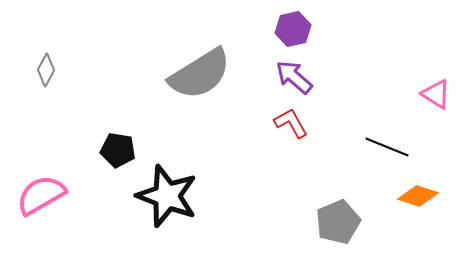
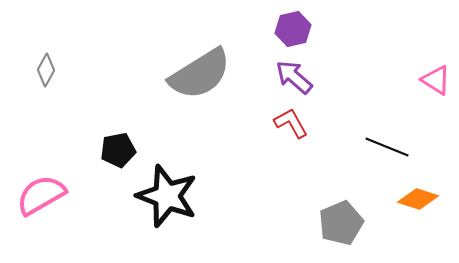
pink triangle: moved 14 px up
black pentagon: rotated 20 degrees counterclockwise
orange diamond: moved 3 px down
gray pentagon: moved 3 px right, 1 px down
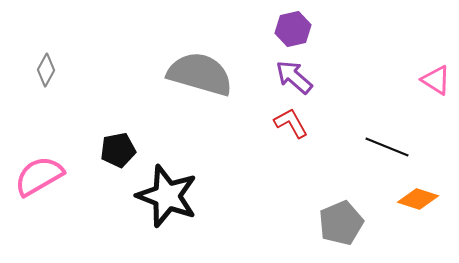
gray semicircle: rotated 132 degrees counterclockwise
pink semicircle: moved 2 px left, 19 px up
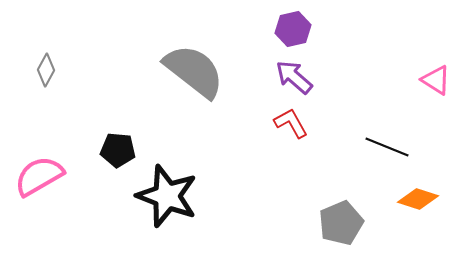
gray semicircle: moved 6 px left, 3 px up; rotated 22 degrees clockwise
black pentagon: rotated 16 degrees clockwise
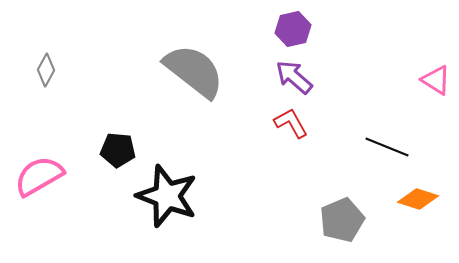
gray pentagon: moved 1 px right, 3 px up
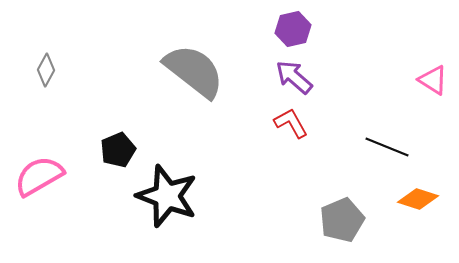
pink triangle: moved 3 px left
black pentagon: rotated 28 degrees counterclockwise
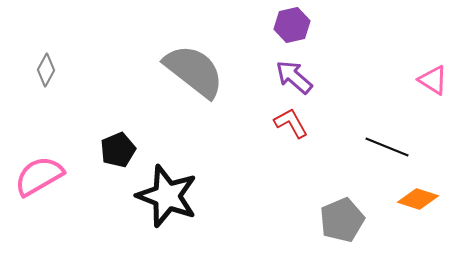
purple hexagon: moved 1 px left, 4 px up
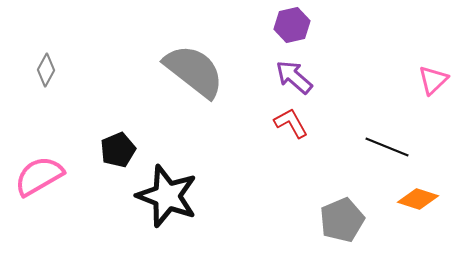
pink triangle: rotated 44 degrees clockwise
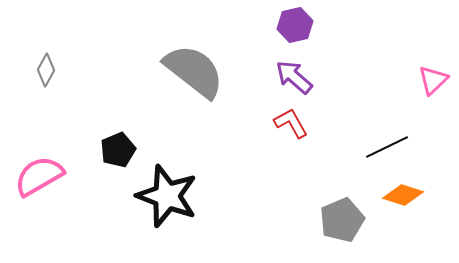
purple hexagon: moved 3 px right
black line: rotated 48 degrees counterclockwise
orange diamond: moved 15 px left, 4 px up
